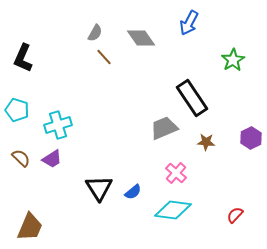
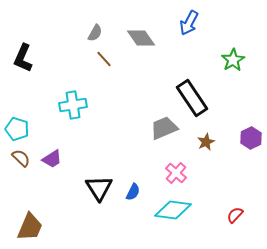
brown line: moved 2 px down
cyan pentagon: moved 19 px down
cyan cross: moved 15 px right, 20 px up; rotated 8 degrees clockwise
brown star: rotated 30 degrees counterclockwise
blue semicircle: rotated 24 degrees counterclockwise
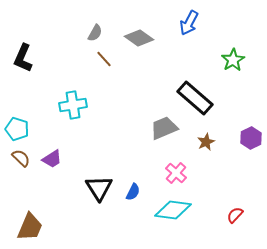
gray diamond: moved 2 px left; rotated 20 degrees counterclockwise
black rectangle: moved 3 px right; rotated 15 degrees counterclockwise
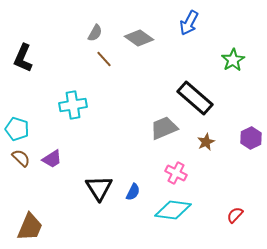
pink cross: rotated 15 degrees counterclockwise
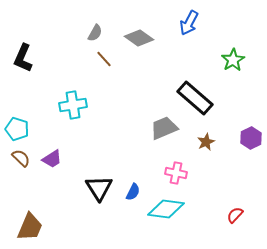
pink cross: rotated 15 degrees counterclockwise
cyan diamond: moved 7 px left, 1 px up
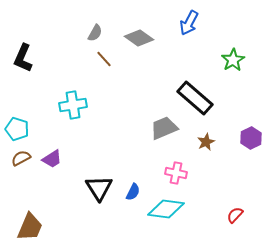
brown semicircle: rotated 72 degrees counterclockwise
